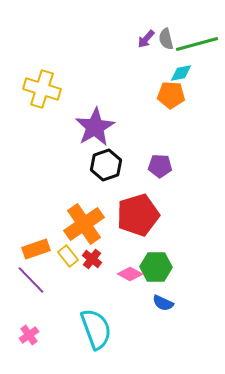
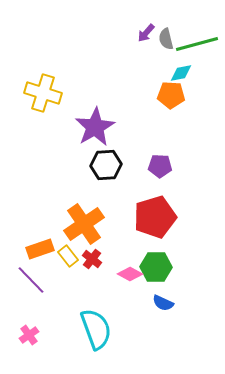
purple arrow: moved 6 px up
yellow cross: moved 1 px right, 4 px down
black hexagon: rotated 16 degrees clockwise
red pentagon: moved 17 px right, 2 px down
orange rectangle: moved 4 px right
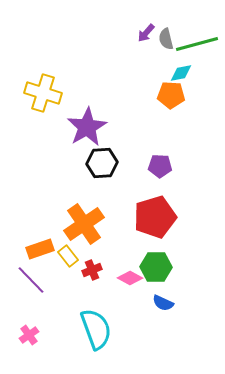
purple star: moved 8 px left
black hexagon: moved 4 px left, 2 px up
red cross: moved 11 px down; rotated 30 degrees clockwise
pink diamond: moved 4 px down
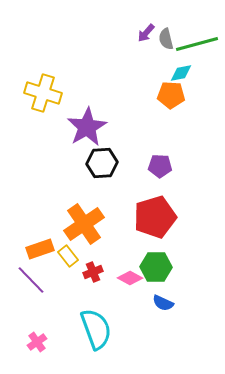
red cross: moved 1 px right, 2 px down
pink cross: moved 8 px right, 7 px down
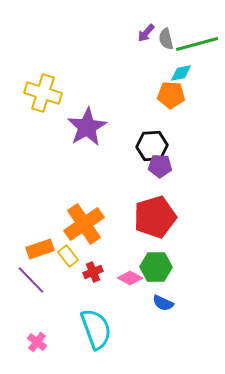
black hexagon: moved 50 px right, 17 px up
pink cross: rotated 18 degrees counterclockwise
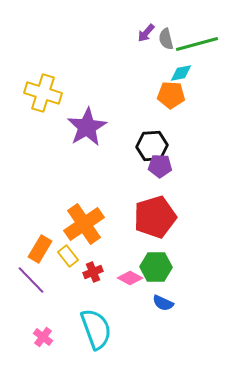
orange rectangle: rotated 40 degrees counterclockwise
pink cross: moved 6 px right, 5 px up
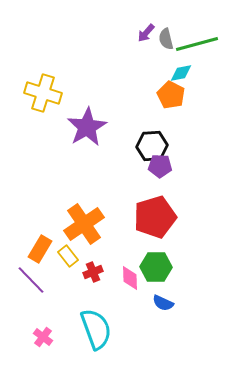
orange pentagon: rotated 24 degrees clockwise
pink diamond: rotated 60 degrees clockwise
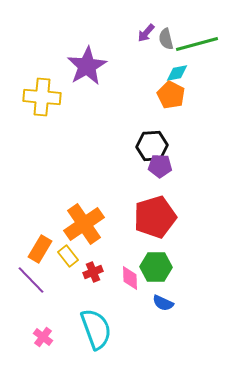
cyan diamond: moved 4 px left
yellow cross: moved 1 px left, 4 px down; rotated 12 degrees counterclockwise
purple star: moved 61 px up
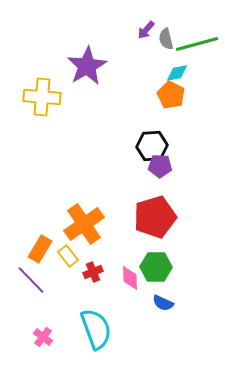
purple arrow: moved 3 px up
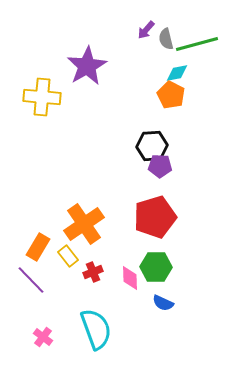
orange rectangle: moved 2 px left, 2 px up
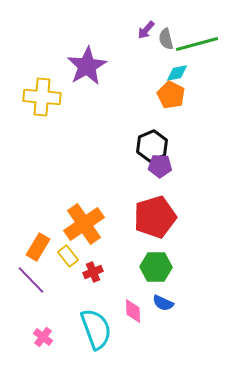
black hexagon: rotated 20 degrees counterclockwise
pink diamond: moved 3 px right, 33 px down
